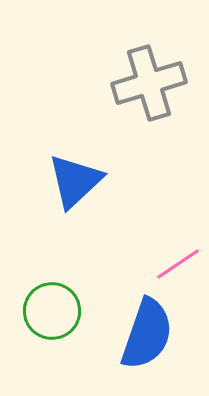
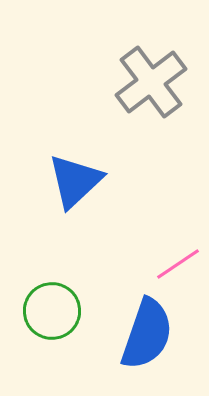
gray cross: moved 2 px right, 1 px up; rotated 20 degrees counterclockwise
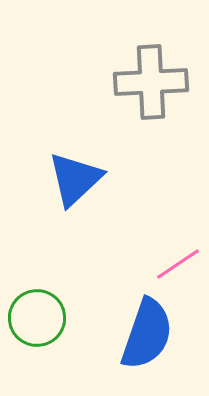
gray cross: rotated 34 degrees clockwise
blue triangle: moved 2 px up
green circle: moved 15 px left, 7 px down
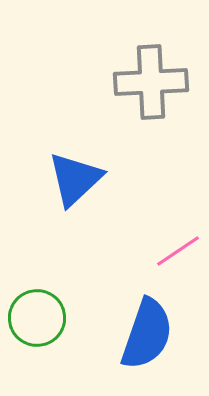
pink line: moved 13 px up
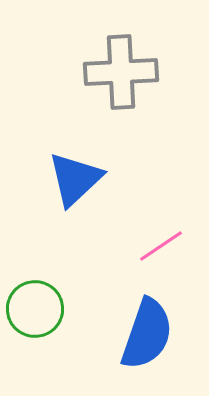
gray cross: moved 30 px left, 10 px up
pink line: moved 17 px left, 5 px up
green circle: moved 2 px left, 9 px up
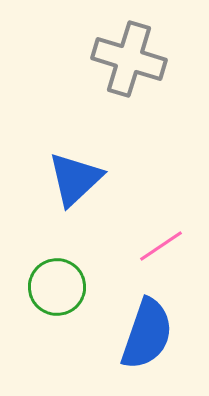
gray cross: moved 8 px right, 13 px up; rotated 20 degrees clockwise
green circle: moved 22 px right, 22 px up
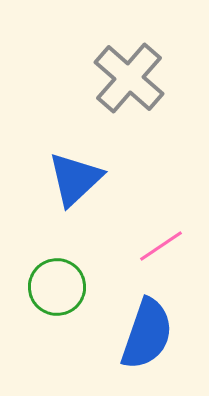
gray cross: moved 19 px down; rotated 24 degrees clockwise
